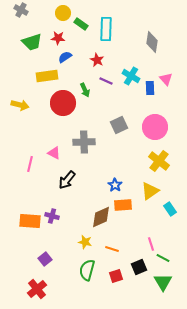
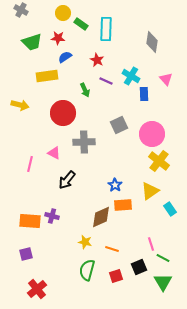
blue rectangle at (150, 88): moved 6 px left, 6 px down
red circle at (63, 103): moved 10 px down
pink circle at (155, 127): moved 3 px left, 7 px down
purple square at (45, 259): moved 19 px left, 5 px up; rotated 24 degrees clockwise
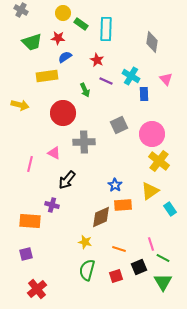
purple cross at (52, 216): moved 11 px up
orange line at (112, 249): moved 7 px right
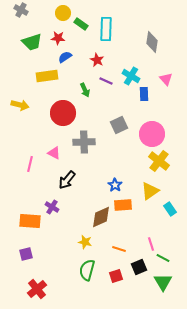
purple cross at (52, 205): moved 2 px down; rotated 16 degrees clockwise
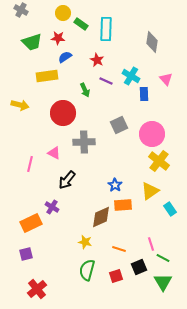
orange rectangle at (30, 221): moved 1 px right, 2 px down; rotated 30 degrees counterclockwise
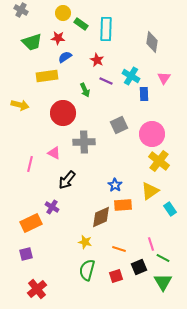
pink triangle at (166, 79): moved 2 px left, 1 px up; rotated 16 degrees clockwise
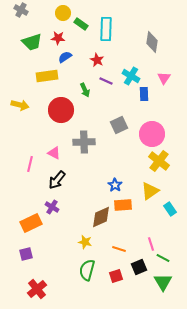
red circle at (63, 113): moved 2 px left, 3 px up
black arrow at (67, 180): moved 10 px left
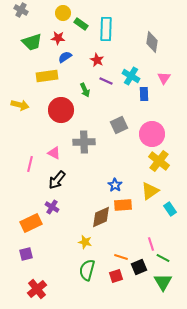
orange line at (119, 249): moved 2 px right, 8 px down
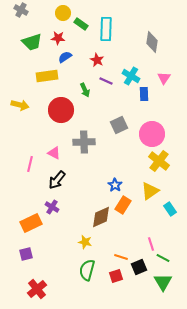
orange rectangle at (123, 205): rotated 54 degrees counterclockwise
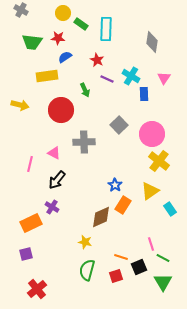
green trapezoid at (32, 42): rotated 25 degrees clockwise
purple line at (106, 81): moved 1 px right, 2 px up
gray square at (119, 125): rotated 18 degrees counterclockwise
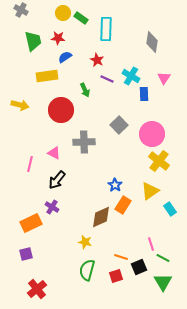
green rectangle at (81, 24): moved 6 px up
green trapezoid at (32, 42): moved 1 px right, 1 px up; rotated 110 degrees counterclockwise
